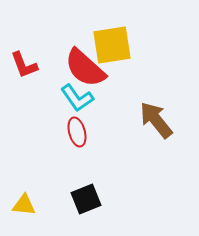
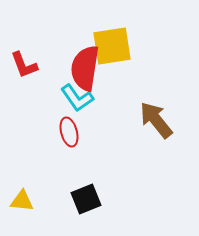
yellow square: moved 1 px down
red semicircle: rotated 57 degrees clockwise
red ellipse: moved 8 px left
yellow triangle: moved 2 px left, 4 px up
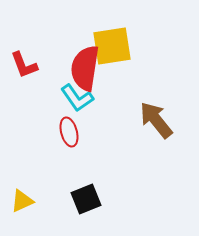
yellow triangle: rotated 30 degrees counterclockwise
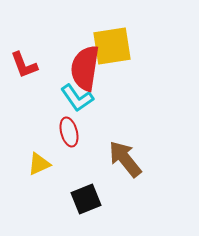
brown arrow: moved 31 px left, 39 px down
yellow triangle: moved 17 px right, 37 px up
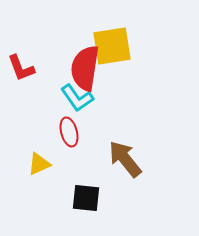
red L-shape: moved 3 px left, 3 px down
black square: moved 1 px up; rotated 28 degrees clockwise
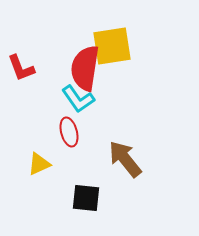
cyan L-shape: moved 1 px right, 1 px down
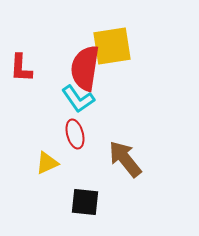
red L-shape: rotated 24 degrees clockwise
red ellipse: moved 6 px right, 2 px down
yellow triangle: moved 8 px right, 1 px up
black square: moved 1 px left, 4 px down
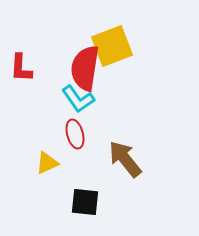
yellow square: rotated 12 degrees counterclockwise
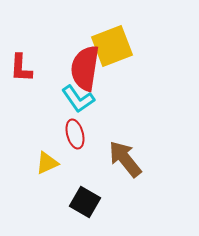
black square: rotated 24 degrees clockwise
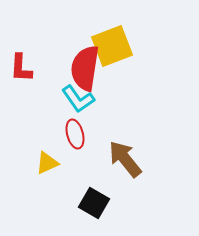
black square: moved 9 px right, 1 px down
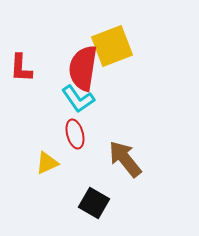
red semicircle: moved 2 px left
